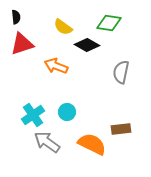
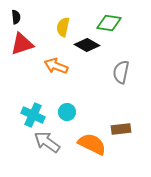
yellow semicircle: rotated 66 degrees clockwise
cyan cross: rotated 30 degrees counterclockwise
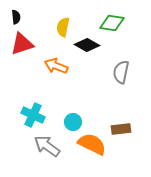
green diamond: moved 3 px right
cyan circle: moved 6 px right, 10 px down
gray arrow: moved 4 px down
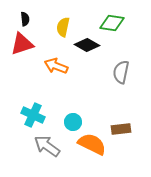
black semicircle: moved 9 px right, 2 px down
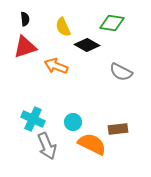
yellow semicircle: rotated 36 degrees counterclockwise
red triangle: moved 3 px right, 3 px down
gray semicircle: rotated 75 degrees counterclockwise
cyan cross: moved 4 px down
brown rectangle: moved 3 px left
gray arrow: rotated 148 degrees counterclockwise
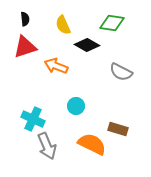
yellow semicircle: moved 2 px up
cyan circle: moved 3 px right, 16 px up
brown rectangle: rotated 24 degrees clockwise
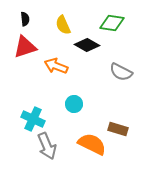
cyan circle: moved 2 px left, 2 px up
